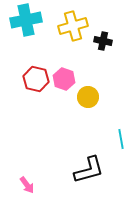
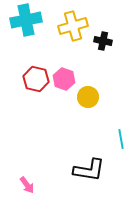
black L-shape: rotated 24 degrees clockwise
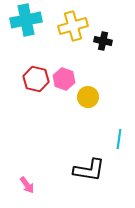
cyan line: moved 2 px left; rotated 18 degrees clockwise
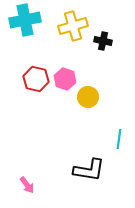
cyan cross: moved 1 px left
pink hexagon: moved 1 px right
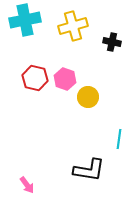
black cross: moved 9 px right, 1 px down
red hexagon: moved 1 px left, 1 px up
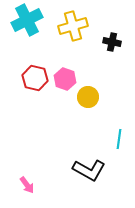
cyan cross: moved 2 px right; rotated 16 degrees counterclockwise
black L-shape: rotated 20 degrees clockwise
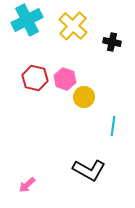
yellow cross: rotated 32 degrees counterclockwise
yellow circle: moved 4 px left
cyan line: moved 6 px left, 13 px up
pink arrow: rotated 84 degrees clockwise
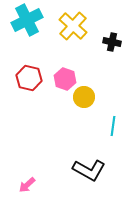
red hexagon: moved 6 px left
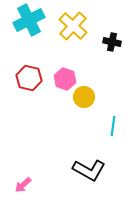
cyan cross: moved 2 px right
pink arrow: moved 4 px left
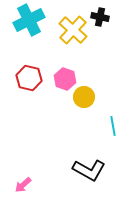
yellow cross: moved 4 px down
black cross: moved 12 px left, 25 px up
cyan line: rotated 18 degrees counterclockwise
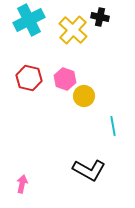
yellow circle: moved 1 px up
pink arrow: moved 1 px left, 1 px up; rotated 144 degrees clockwise
